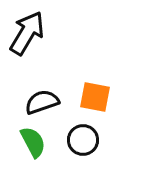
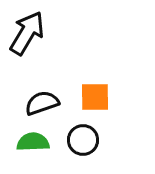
orange square: rotated 12 degrees counterclockwise
black semicircle: moved 1 px down
green semicircle: rotated 64 degrees counterclockwise
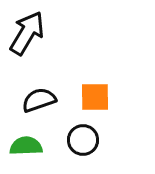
black semicircle: moved 3 px left, 3 px up
green semicircle: moved 7 px left, 4 px down
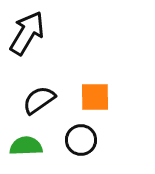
black semicircle: rotated 16 degrees counterclockwise
black circle: moved 2 px left
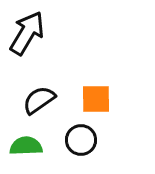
orange square: moved 1 px right, 2 px down
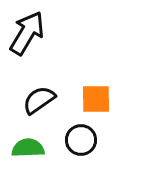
green semicircle: moved 2 px right, 2 px down
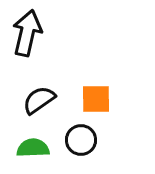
black arrow: rotated 18 degrees counterclockwise
green semicircle: moved 5 px right
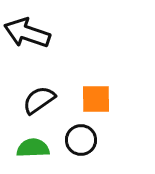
black arrow: rotated 84 degrees counterclockwise
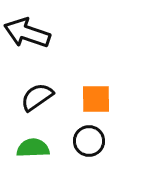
black semicircle: moved 2 px left, 3 px up
black circle: moved 8 px right, 1 px down
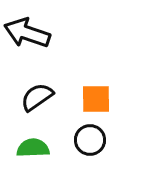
black circle: moved 1 px right, 1 px up
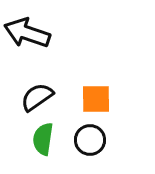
green semicircle: moved 10 px right, 9 px up; rotated 80 degrees counterclockwise
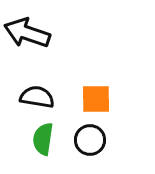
black semicircle: rotated 44 degrees clockwise
